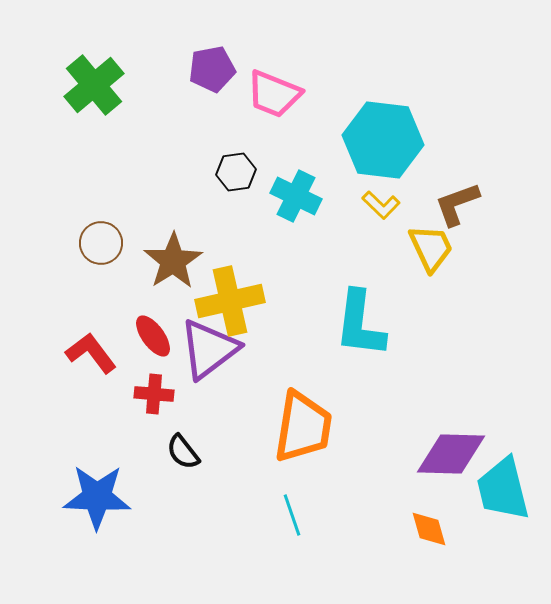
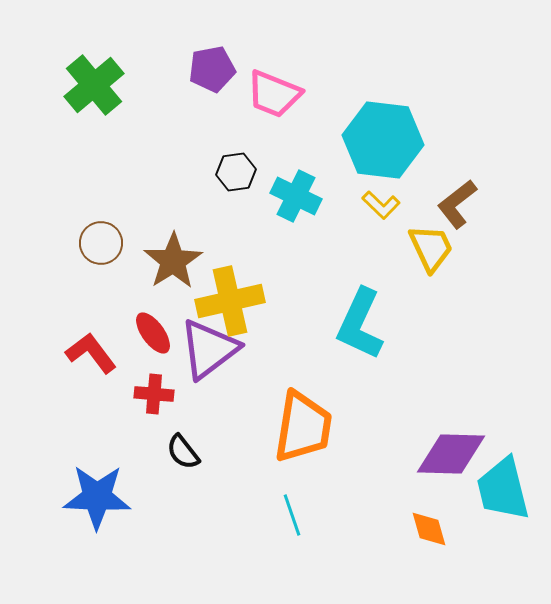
brown L-shape: rotated 18 degrees counterclockwise
cyan L-shape: rotated 18 degrees clockwise
red ellipse: moved 3 px up
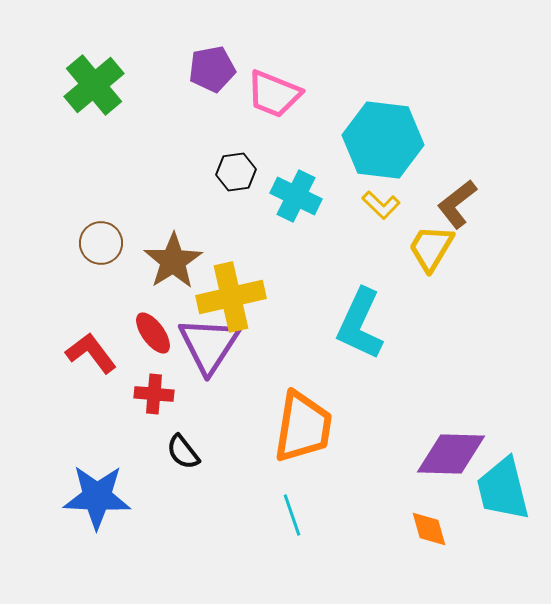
yellow trapezoid: rotated 124 degrees counterclockwise
yellow cross: moved 1 px right, 4 px up
purple triangle: moved 4 px up; rotated 20 degrees counterclockwise
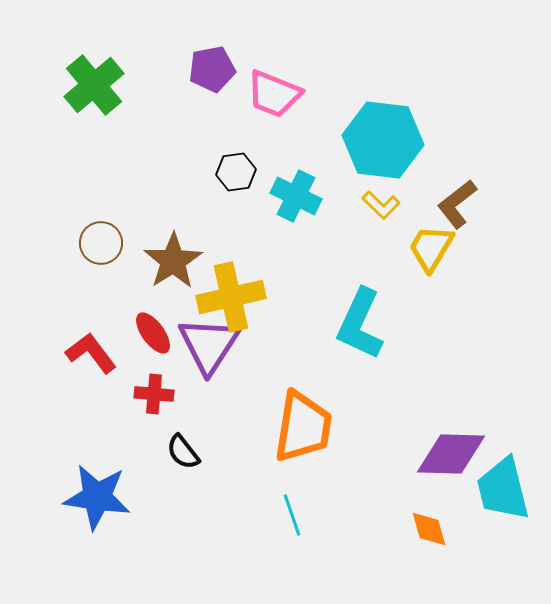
blue star: rotated 6 degrees clockwise
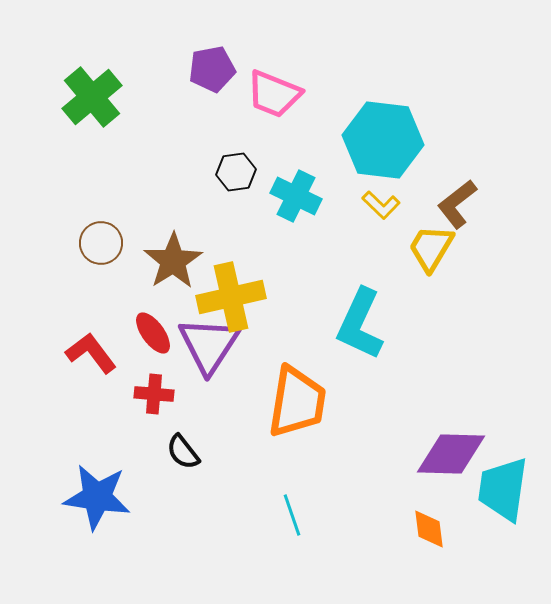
green cross: moved 2 px left, 12 px down
orange trapezoid: moved 6 px left, 25 px up
cyan trapezoid: rotated 22 degrees clockwise
orange diamond: rotated 9 degrees clockwise
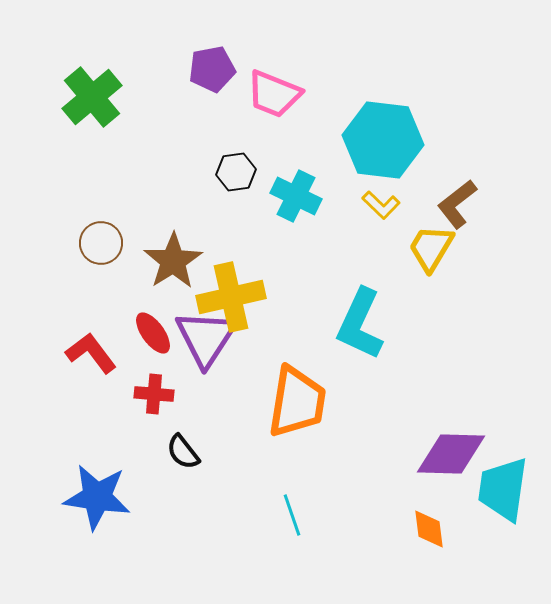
purple triangle: moved 3 px left, 7 px up
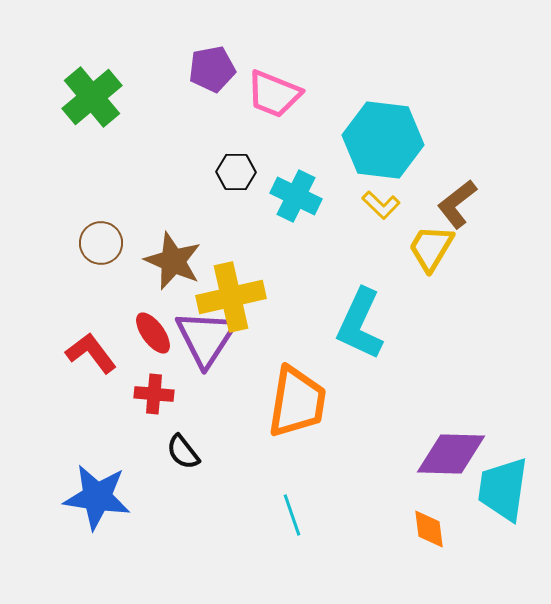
black hexagon: rotated 9 degrees clockwise
brown star: rotated 16 degrees counterclockwise
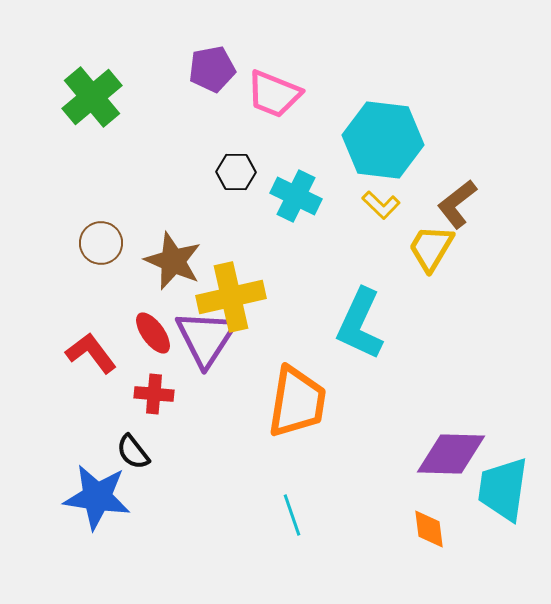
black semicircle: moved 50 px left
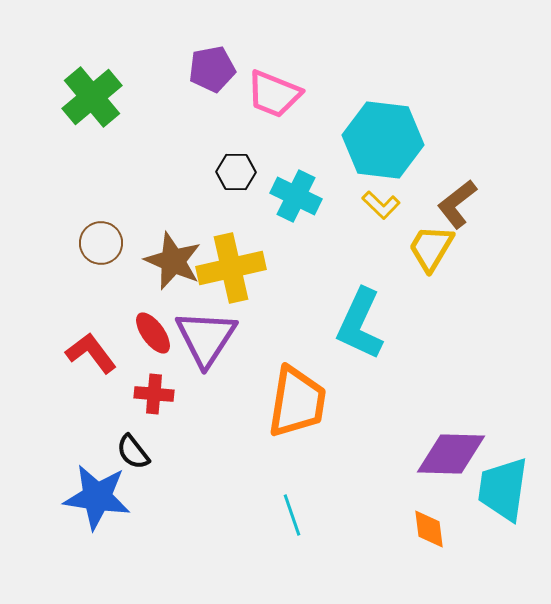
yellow cross: moved 29 px up
